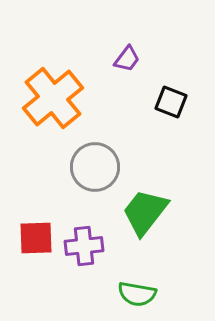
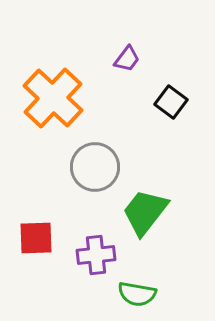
orange cross: rotated 8 degrees counterclockwise
black square: rotated 16 degrees clockwise
purple cross: moved 12 px right, 9 px down
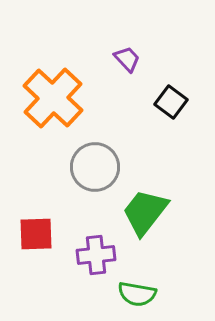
purple trapezoid: rotated 80 degrees counterclockwise
red square: moved 4 px up
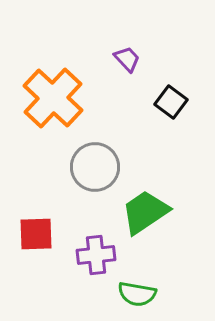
green trapezoid: rotated 18 degrees clockwise
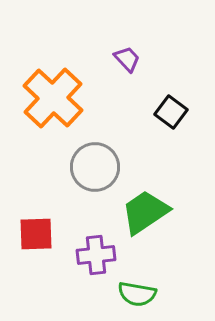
black square: moved 10 px down
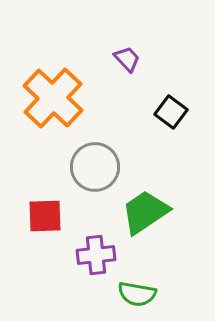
red square: moved 9 px right, 18 px up
